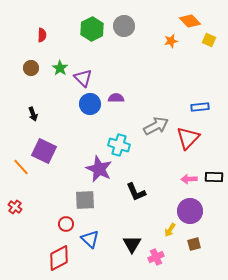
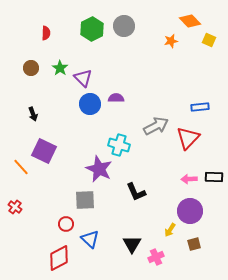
red semicircle: moved 4 px right, 2 px up
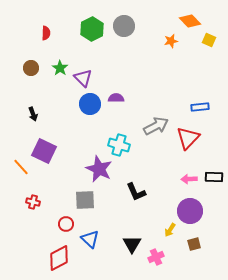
red cross: moved 18 px right, 5 px up; rotated 24 degrees counterclockwise
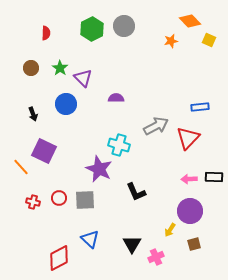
blue circle: moved 24 px left
red circle: moved 7 px left, 26 px up
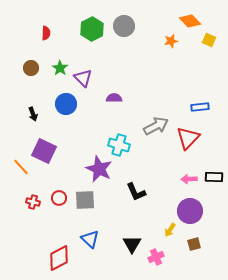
purple semicircle: moved 2 px left
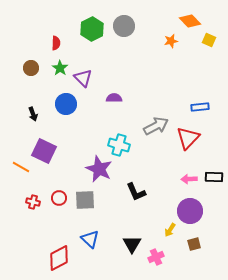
red semicircle: moved 10 px right, 10 px down
orange line: rotated 18 degrees counterclockwise
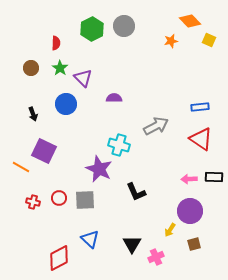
red triangle: moved 13 px right, 1 px down; rotated 40 degrees counterclockwise
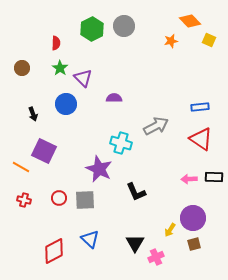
brown circle: moved 9 px left
cyan cross: moved 2 px right, 2 px up
red cross: moved 9 px left, 2 px up
purple circle: moved 3 px right, 7 px down
black triangle: moved 3 px right, 1 px up
red diamond: moved 5 px left, 7 px up
